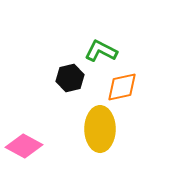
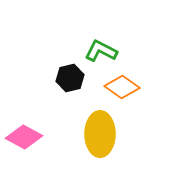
orange diamond: rotated 48 degrees clockwise
yellow ellipse: moved 5 px down
pink diamond: moved 9 px up
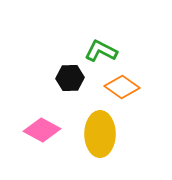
black hexagon: rotated 12 degrees clockwise
pink diamond: moved 18 px right, 7 px up
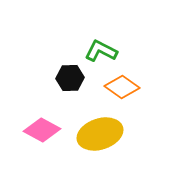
yellow ellipse: rotated 72 degrees clockwise
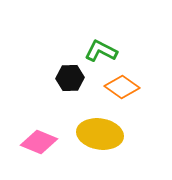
pink diamond: moved 3 px left, 12 px down; rotated 6 degrees counterclockwise
yellow ellipse: rotated 27 degrees clockwise
